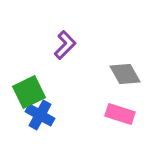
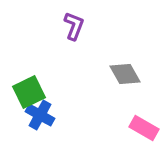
purple L-shape: moved 9 px right, 19 px up; rotated 24 degrees counterclockwise
pink rectangle: moved 24 px right, 14 px down; rotated 12 degrees clockwise
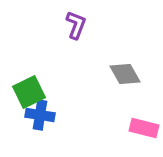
purple L-shape: moved 2 px right, 1 px up
blue cross: rotated 20 degrees counterclockwise
pink rectangle: rotated 16 degrees counterclockwise
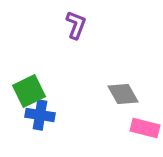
gray diamond: moved 2 px left, 20 px down
green square: moved 1 px up
pink rectangle: moved 1 px right
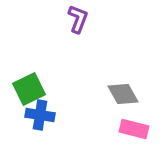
purple L-shape: moved 2 px right, 6 px up
green square: moved 2 px up
pink rectangle: moved 11 px left, 1 px down
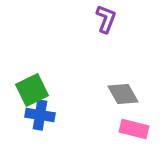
purple L-shape: moved 28 px right
green square: moved 3 px right, 1 px down
